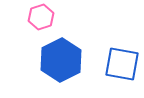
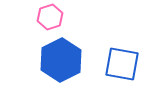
pink hexagon: moved 9 px right
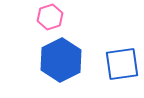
blue square: rotated 18 degrees counterclockwise
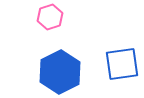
blue hexagon: moved 1 px left, 12 px down
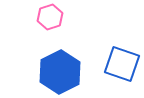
blue square: rotated 27 degrees clockwise
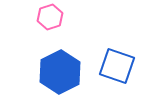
blue square: moved 5 px left, 2 px down
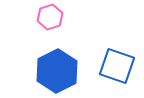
blue hexagon: moved 3 px left, 1 px up
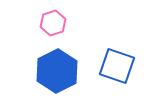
pink hexagon: moved 3 px right, 6 px down
